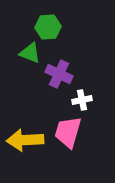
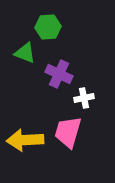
green triangle: moved 5 px left
white cross: moved 2 px right, 2 px up
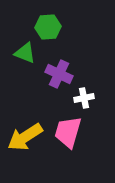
yellow arrow: moved 3 px up; rotated 30 degrees counterclockwise
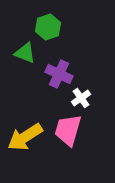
green hexagon: rotated 15 degrees counterclockwise
white cross: moved 3 px left; rotated 24 degrees counterclockwise
pink trapezoid: moved 2 px up
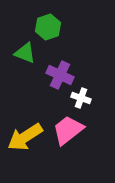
purple cross: moved 1 px right, 1 px down
white cross: rotated 36 degrees counterclockwise
pink trapezoid: rotated 36 degrees clockwise
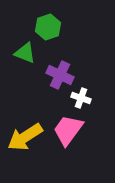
pink trapezoid: rotated 16 degrees counterclockwise
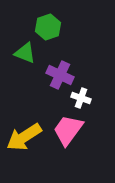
yellow arrow: moved 1 px left
